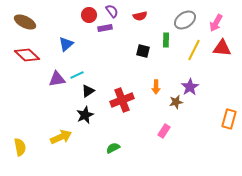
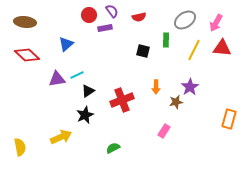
red semicircle: moved 1 px left, 1 px down
brown ellipse: rotated 20 degrees counterclockwise
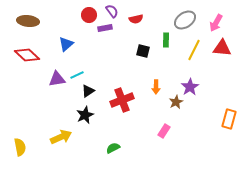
red semicircle: moved 3 px left, 2 px down
brown ellipse: moved 3 px right, 1 px up
brown star: rotated 16 degrees counterclockwise
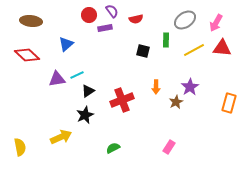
brown ellipse: moved 3 px right
yellow line: rotated 35 degrees clockwise
orange rectangle: moved 16 px up
pink rectangle: moved 5 px right, 16 px down
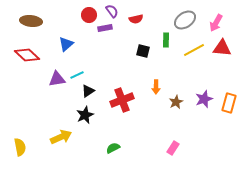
purple star: moved 14 px right, 12 px down; rotated 12 degrees clockwise
pink rectangle: moved 4 px right, 1 px down
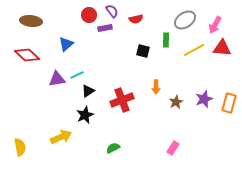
pink arrow: moved 1 px left, 2 px down
